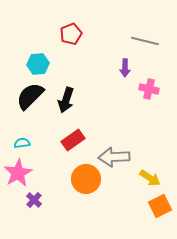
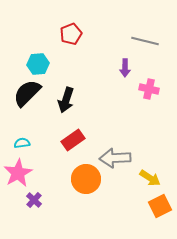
black semicircle: moved 3 px left, 3 px up
gray arrow: moved 1 px right, 1 px down
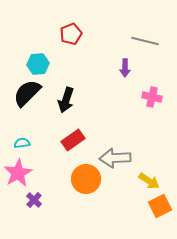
pink cross: moved 3 px right, 8 px down
yellow arrow: moved 1 px left, 3 px down
